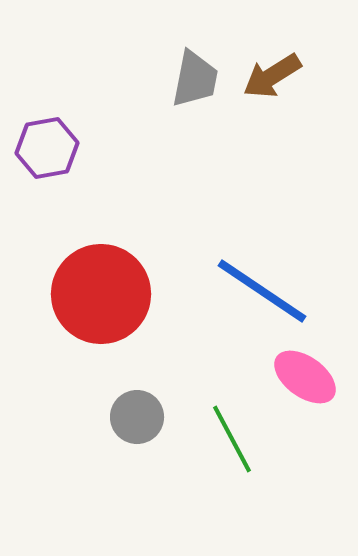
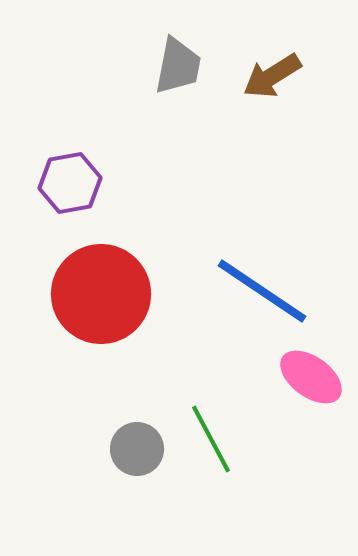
gray trapezoid: moved 17 px left, 13 px up
purple hexagon: moved 23 px right, 35 px down
pink ellipse: moved 6 px right
gray circle: moved 32 px down
green line: moved 21 px left
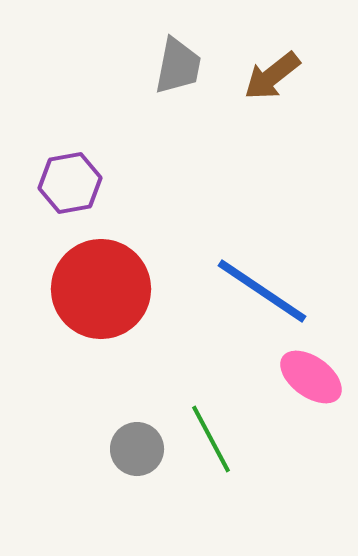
brown arrow: rotated 6 degrees counterclockwise
red circle: moved 5 px up
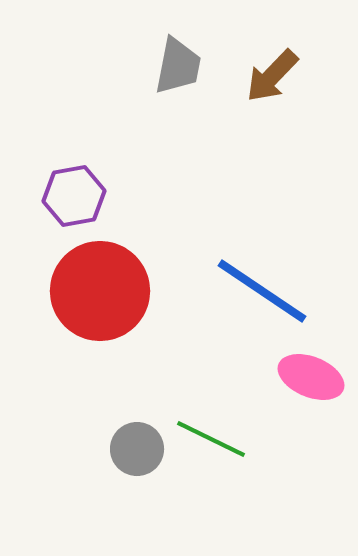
brown arrow: rotated 8 degrees counterclockwise
purple hexagon: moved 4 px right, 13 px down
red circle: moved 1 px left, 2 px down
pink ellipse: rotated 14 degrees counterclockwise
green line: rotated 36 degrees counterclockwise
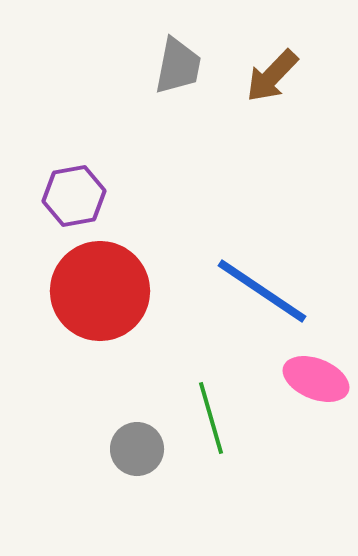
pink ellipse: moved 5 px right, 2 px down
green line: moved 21 px up; rotated 48 degrees clockwise
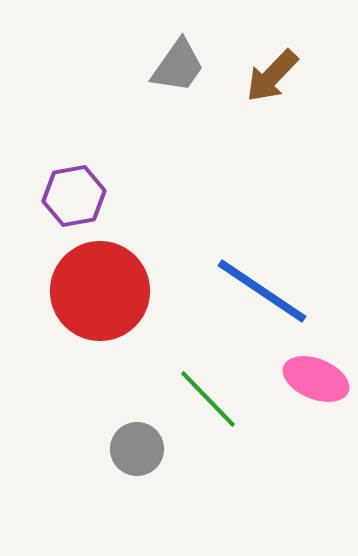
gray trapezoid: rotated 24 degrees clockwise
green line: moved 3 px left, 19 px up; rotated 28 degrees counterclockwise
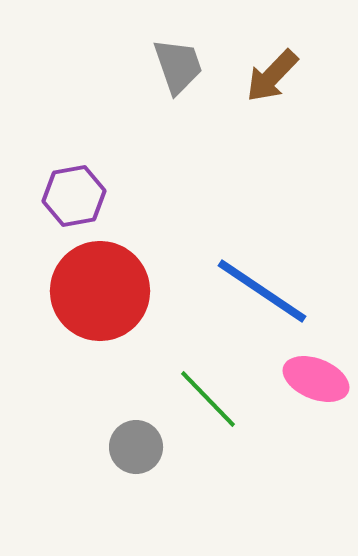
gray trapezoid: rotated 54 degrees counterclockwise
gray circle: moved 1 px left, 2 px up
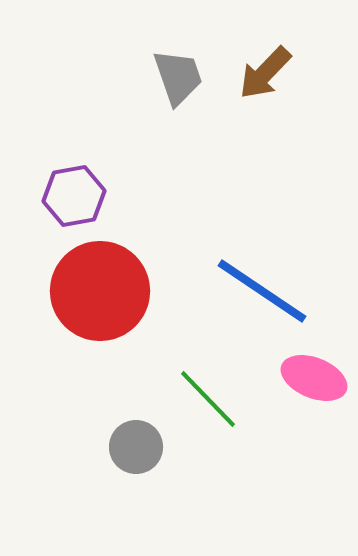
gray trapezoid: moved 11 px down
brown arrow: moved 7 px left, 3 px up
pink ellipse: moved 2 px left, 1 px up
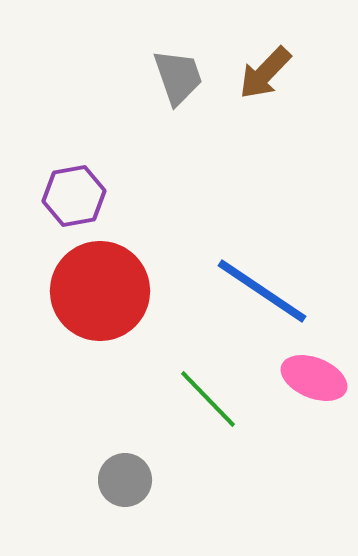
gray circle: moved 11 px left, 33 px down
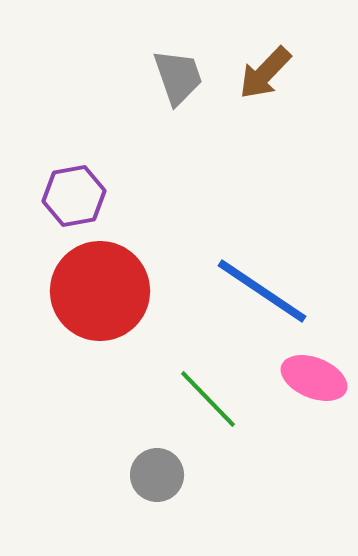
gray circle: moved 32 px right, 5 px up
